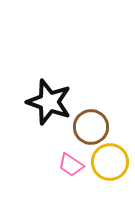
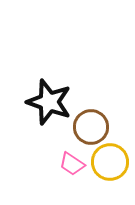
pink trapezoid: moved 1 px right, 1 px up
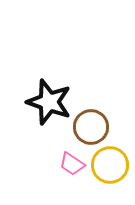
yellow circle: moved 3 px down
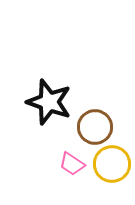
brown circle: moved 4 px right
yellow circle: moved 2 px right, 1 px up
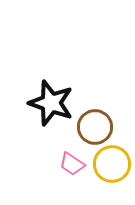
black star: moved 2 px right, 1 px down
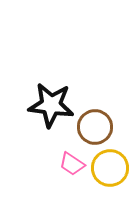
black star: moved 2 px down; rotated 12 degrees counterclockwise
yellow circle: moved 2 px left, 4 px down
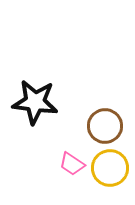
black star: moved 16 px left, 3 px up
brown circle: moved 10 px right, 1 px up
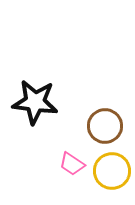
yellow circle: moved 2 px right, 3 px down
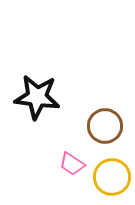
black star: moved 2 px right, 5 px up
yellow circle: moved 6 px down
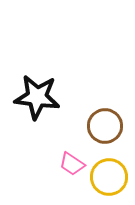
yellow circle: moved 3 px left
